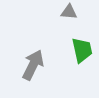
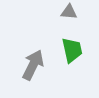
green trapezoid: moved 10 px left
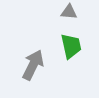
green trapezoid: moved 1 px left, 4 px up
